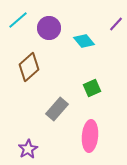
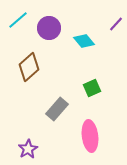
pink ellipse: rotated 12 degrees counterclockwise
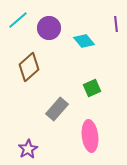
purple line: rotated 49 degrees counterclockwise
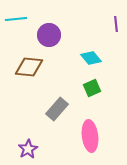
cyan line: moved 2 px left, 1 px up; rotated 35 degrees clockwise
purple circle: moved 7 px down
cyan diamond: moved 7 px right, 17 px down
brown diamond: rotated 48 degrees clockwise
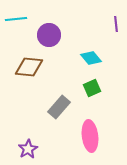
gray rectangle: moved 2 px right, 2 px up
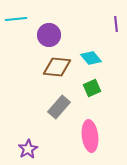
brown diamond: moved 28 px right
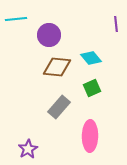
pink ellipse: rotated 8 degrees clockwise
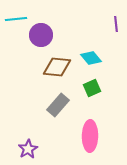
purple circle: moved 8 px left
gray rectangle: moved 1 px left, 2 px up
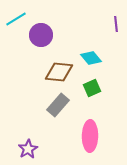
cyan line: rotated 25 degrees counterclockwise
brown diamond: moved 2 px right, 5 px down
